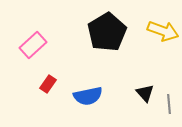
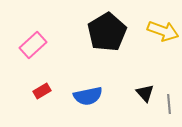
red rectangle: moved 6 px left, 7 px down; rotated 24 degrees clockwise
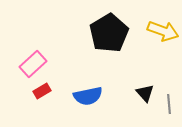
black pentagon: moved 2 px right, 1 px down
pink rectangle: moved 19 px down
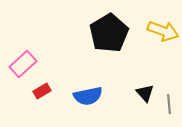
pink rectangle: moved 10 px left
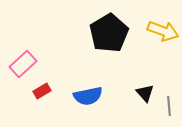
gray line: moved 2 px down
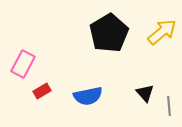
yellow arrow: moved 1 px left, 1 px down; rotated 60 degrees counterclockwise
pink rectangle: rotated 20 degrees counterclockwise
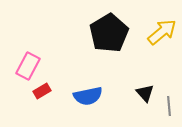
pink rectangle: moved 5 px right, 2 px down
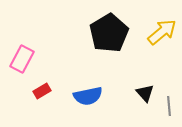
pink rectangle: moved 6 px left, 7 px up
